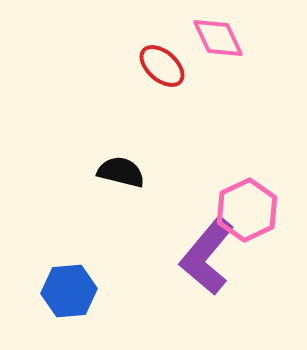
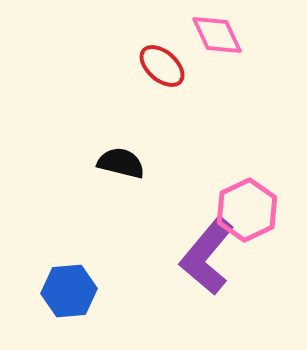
pink diamond: moved 1 px left, 3 px up
black semicircle: moved 9 px up
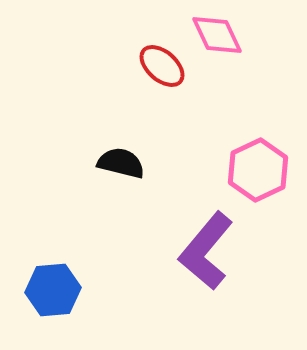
pink hexagon: moved 11 px right, 40 px up
purple L-shape: moved 1 px left, 5 px up
blue hexagon: moved 16 px left, 1 px up
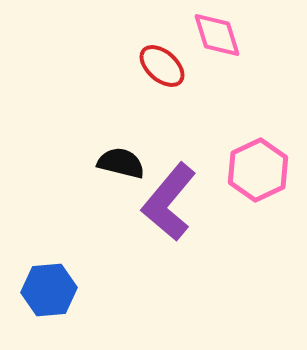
pink diamond: rotated 8 degrees clockwise
purple L-shape: moved 37 px left, 49 px up
blue hexagon: moved 4 px left
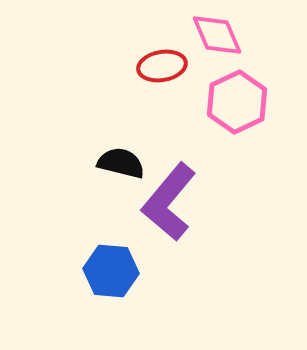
pink diamond: rotated 6 degrees counterclockwise
red ellipse: rotated 51 degrees counterclockwise
pink hexagon: moved 21 px left, 68 px up
blue hexagon: moved 62 px right, 19 px up; rotated 10 degrees clockwise
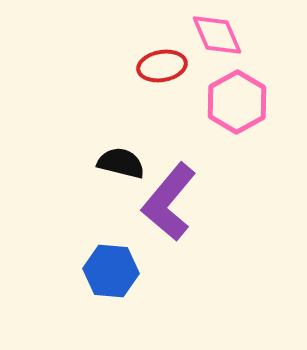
pink hexagon: rotated 4 degrees counterclockwise
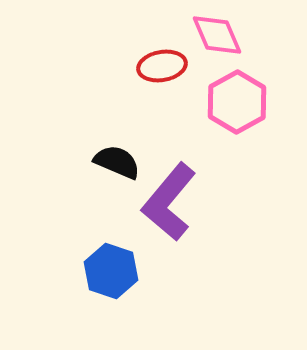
black semicircle: moved 4 px left, 1 px up; rotated 9 degrees clockwise
blue hexagon: rotated 14 degrees clockwise
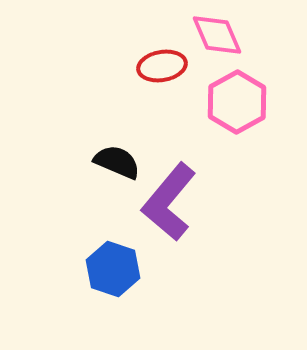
blue hexagon: moved 2 px right, 2 px up
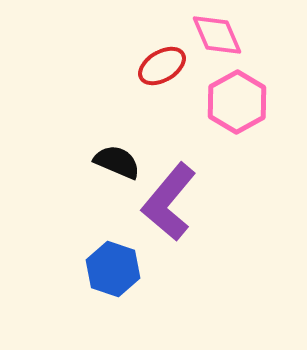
red ellipse: rotated 21 degrees counterclockwise
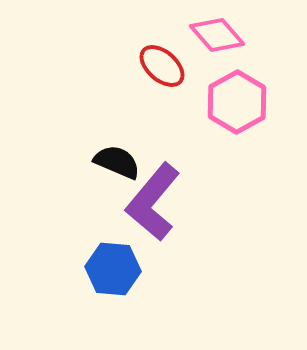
pink diamond: rotated 18 degrees counterclockwise
red ellipse: rotated 72 degrees clockwise
purple L-shape: moved 16 px left
blue hexagon: rotated 14 degrees counterclockwise
